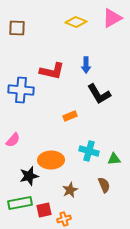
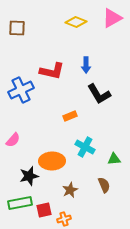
blue cross: rotated 30 degrees counterclockwise
cyan cross: moved 4 px left, 4 px up; rotated 12 degrees clockwise
orange ellipse: moved 1 px right, 1 px down
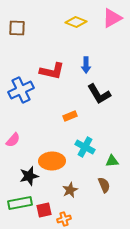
green triangle: moved 2 px left, 2 px down
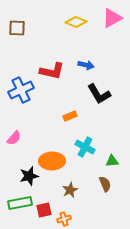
blue arrow: rotated 77 degrees counterclockwise
pink semicircle: moved 1 px right, 2 px up
brown semicircle: moved 1 px right, 1 px up
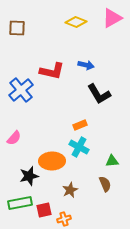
blue cross: rotated 15 degrees counterclockwise
orange rectangle: moved 10 px right, 9 px down
cyan cross: moved 6 px left
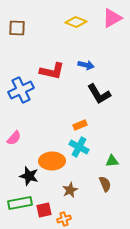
blue cross: rotated 15 degrees clockwise
black star: rotated 30 degrees clockwise
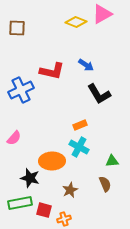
pink triangle: moved 10 px left, 4 px up
blue arrow: rotated 21 degrees clockwise
black star: moved 1 px right, 2 px down
red square: rotated 28 degrees clockwise
